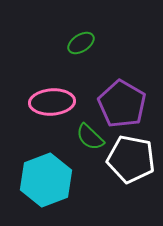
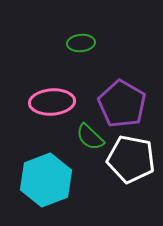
green ellipse: rotated 28 degrees clockwise
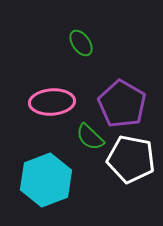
green ellipse: rotated 60 degrees clockwise
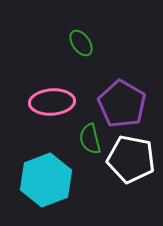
green semicircle: moved 2 px down; rotated 32 degrees clockwise
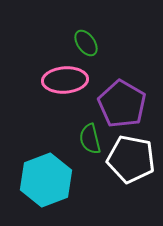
green ellipse: moved 5 px right
pink ellipse: moved 13 px right, 22 px up
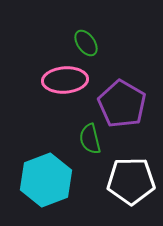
white pentagon: moved 22 px down; rotated 12 degrees counterclockwise
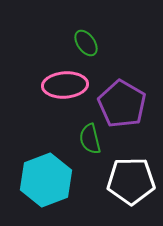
pink ellipse: moved 5 px down
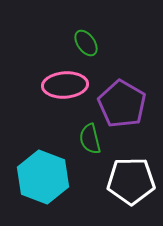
cyan hexagon: moved 3 px left, 3 px up; rotated 18 degrees counterclockwise
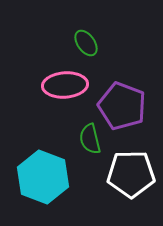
purple pentagon: moved 2 px down; rotated 9 degrees counterclockwise
white pentagon: moved 7 px up
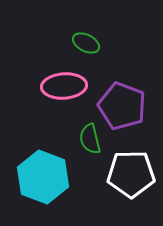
green ellipse: rotated 28 degrees counterclockwise
pink ellipse: moved 1 px left, 1 px down
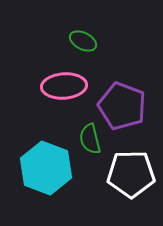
green ellipse: moved 3 px left, 2 px up
cyan hexagon: moved 3 px right, 9 px up
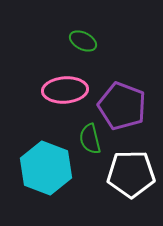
pink ellipse: moved 1 px right, 4 px down
